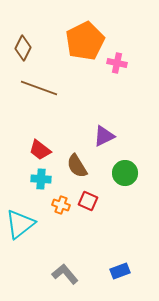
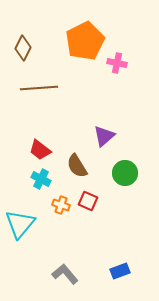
brown line: rotated 24 degrees counterclockwise
purple triangle: rotated 15 degrees counterclockwise
cyan cross: rotated 24 degrees clockwise
cyan triangle: rotated 12 degrees counterclockwise
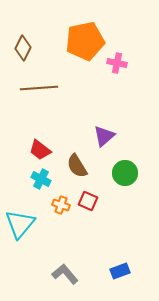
orange pentagon: rotated 15 degrees clockwise
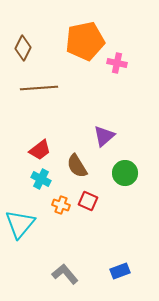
red trapezoid: rotated 75 degrees counterclockwise
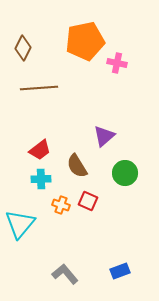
cyan cross: rotated 30 degrees counterclockwise
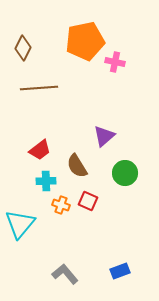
pink cross: moved 2 px left, 1 px up
cyan cross: moved 5 px right, 2 px down
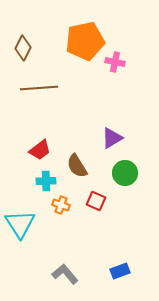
purple triangle: moved 8 px right, 2 px down; rotated 10 degrees clockwise
red square: moved 8 px right
cyan triangle: rotated 12 degrees counterclockwise
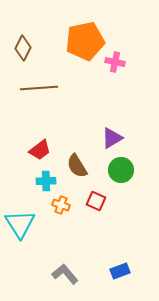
green circle: moved 4 px left, 3 px up
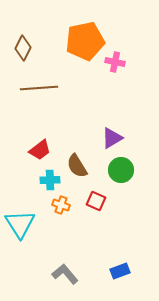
cyan cross: moved 4 px right, 1 px up
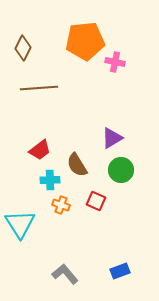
orange pentagon: rotated 6 degrees clockwise
brown semicircle: moved 1 px up
